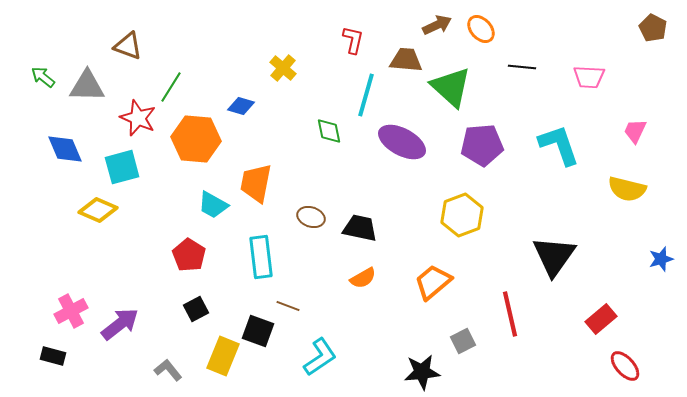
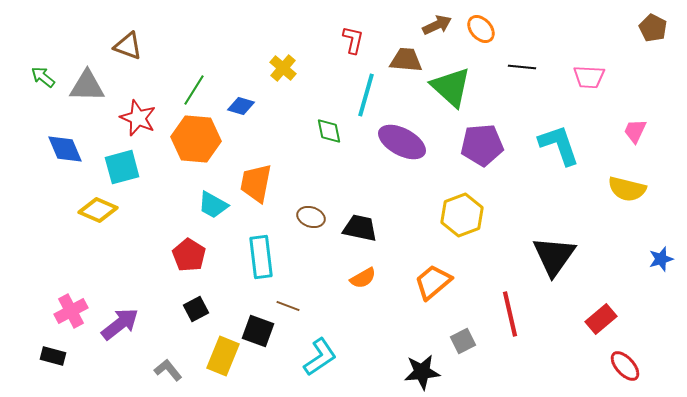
green line at (171, 87): moved 23 px right, 3 px down
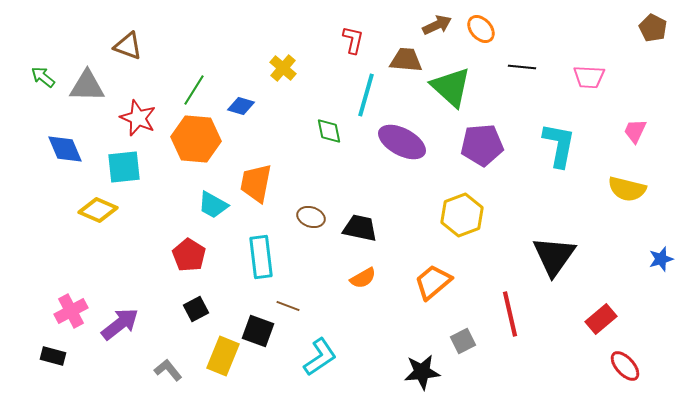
cyan L-shape at (559, 145): rotated 30 degrees clockwise
cyan square at (122, 167): moved 2 px right; rotated 9 degrees clockwise
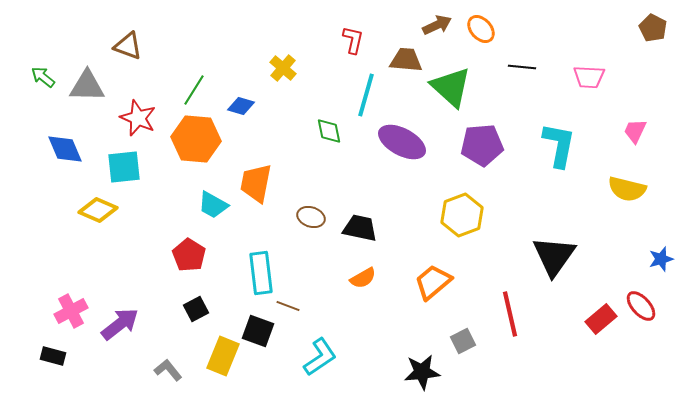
cyan rectangle at (261, 257): moved 16 px down
red ellipse at (625, 366): moved 16 px right, 60 px up
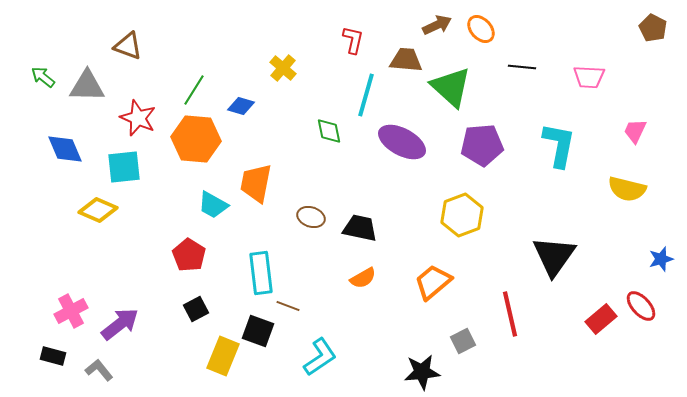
gray L-shape at (168, 370): moved 69 px left
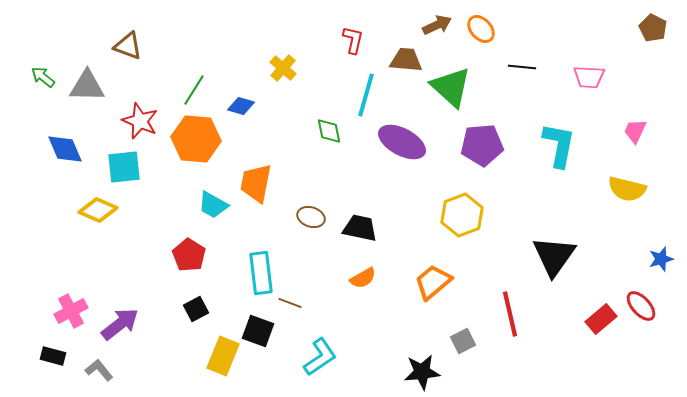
red star at (138, 118): moved 2 px right, 3 px down
brown line at (288, 306): moved 2 px right, 3 px up
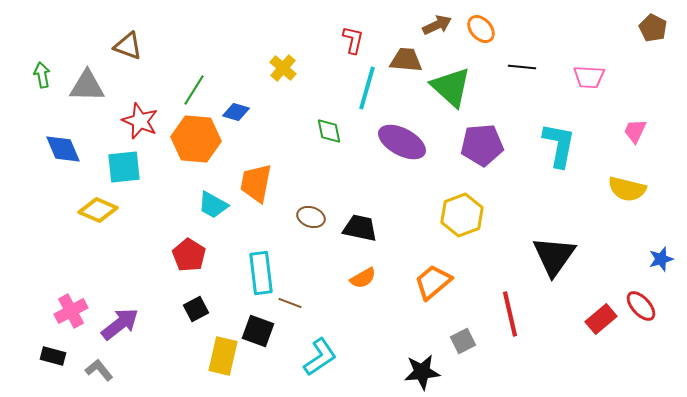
green arrow at (43, 77): moved 1 px left, 2 px up; rotated 40 degrees clockwise
cyan line at (366, 95): moved 1 px right, 7 px up
blue diamond at (241, 106): moved 5 px left, 6 px down
blue diamond at (65, 149): moved 2 px left
yellow rectangle at (223, 356): rotated 9 degrees counterclockwise
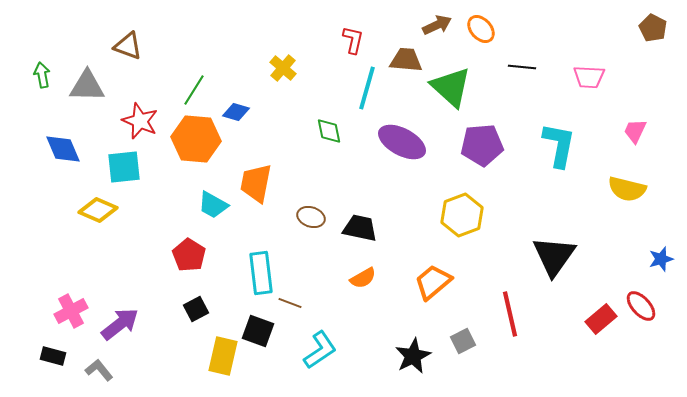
cyan L-shape at (320, 357): moved 7 px up
black star at (422, 372): moved 9 px left, 16 px up; rotated 21 degrees counterclockwise
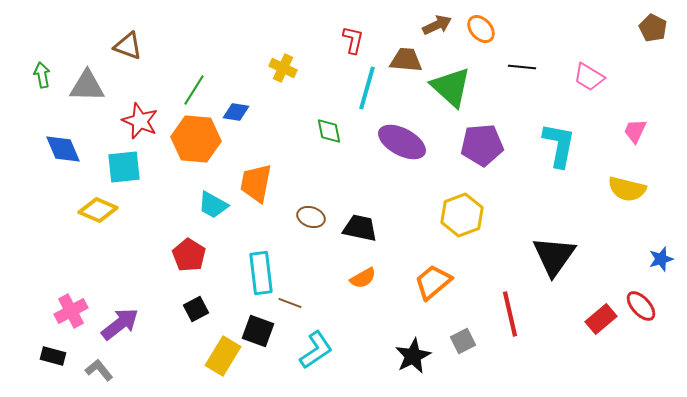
yellow cross at (283, 68): rotated 16 degrees counterclockwise
pink trapezoid at (589, 77): rotated 28 degrees clockwise
blue diamond at (236, 112): rotated 8 degrees counterclockwise
cyan L-shape at (320, 350): moved 4 px left
yellow rectangle at (223, 356): rotated 18 degrees clockwise
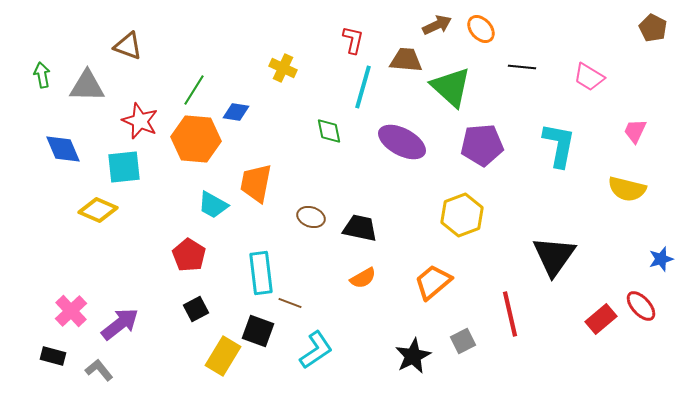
cyan line at (367, 88): moved 4 px left, 1 px up
pink cross at (71, 311): rotated 16 degrees counterclockwise
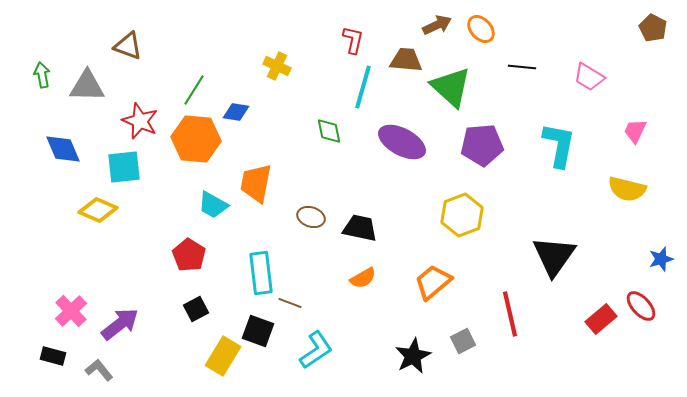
yellow cross at (283, 68): moved 6 px left, 2 px up
